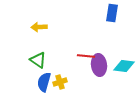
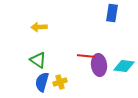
blue semicircle: moved 2 px left
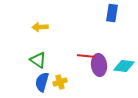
yellow arrow: moved 1 px right
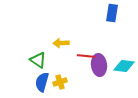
yellow arrow: moved 21 px right, 16 px down
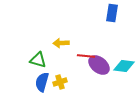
green triangle: rotated 18 degrees counterclockwise
purple ellipse: rotated 45 degrees counterclockwise
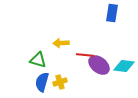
red line: moved 1 px left, 1 px up
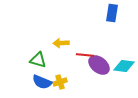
blue semicircle: rotated 84 degrees counterclockwise
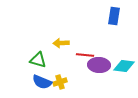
blue rectangle: moved 2 px right, 3 px down
purple ellipse: rotated 35 degrees counterclockwise
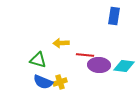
blue semicircle: moved 1 px right
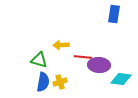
blue rectangle: moved 2 px up
yellow arrow: moved 2 px down
red line: moved 2 px left, 2 px down
green triangle: moved 1 px right
cyan diamond: moved 3 px left, 13 px down
blue semicircle: rotated 102 degrees counterclockwise
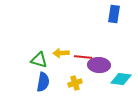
yellow arrow: moved 8 px down
yellow cross: moved 15 px right, 1 px down
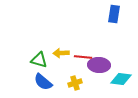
blue semicircle: rotated 120 degrees clockwise
